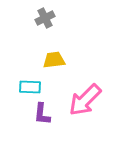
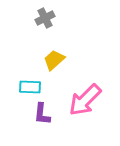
yellow trapezoid: rotated 35 degrees counterclockwise
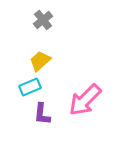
gray cross: moved 2 px left, 2 px down; rotated 12 degrees counterclockwise
yellow trapezoid: moved 14 px left, 1 px down
cyan rectangle: rotated 25 degrees counterclockwise
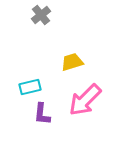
gray cross: moved 2 px left, 5 px up
yellow trapezoid: moved 32 px right, 1 px down; rotated 25 degrees clockwise
cyan rectangle: rotated 10 degrees clockwise
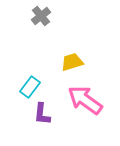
gray cross: moved 1 px down
cyan rectangle: rotated 40 degrees counterclockwise
pink arrow: rotated 81 degrees clockwise
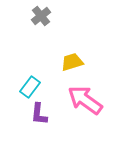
purple L-shape: moved 3 px left
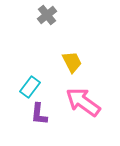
gray cross: moved 6 px right, 1 px up
yellow trapezoid: rotated 80 degrees clockwise
pink arrow: moved 2 px left, 2 px down
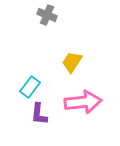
gray cross: rotated 30 degrees counterclockwise
yellow trapezoid: rotated 120 degrees counterclockwise
pink arrow: rotated 138 degrees clockwise
